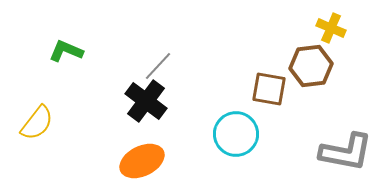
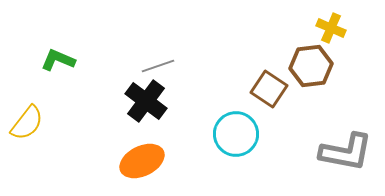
green L-shape: moved 8 px left, 9 px down
gray line: rotated 28 degrees clockwise
brown square: rotated 24 degrees clockwise
yellow semicircle: moved 10 px left
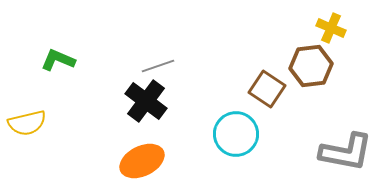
brown square: moved 2 px left
yellow semicircle: rotated 39 degrees clockwise
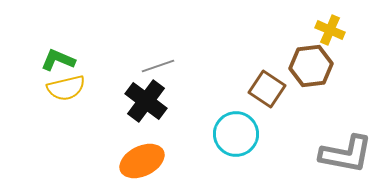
yellow cross: moved 1 px left, 2 px down
yellow semicircle: moved 39 px right, 35 px up
gray L-shape: moved 2 px down
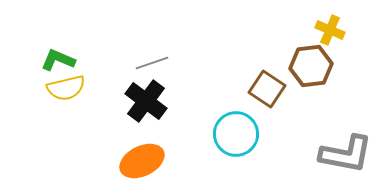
gray line: moved 6 px left, 3 px up
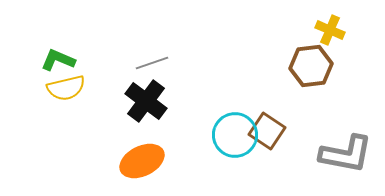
brown square: moved 42 px down
cyan circle: moved 1 px left, 1 px down
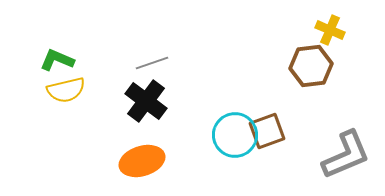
green L-shape: moved 1 px left
yellow semicircle: moved 2 px down
brown square: rotated 36 degrees clockwise
gray L-shape: moved 1 px down; rotated 34 degrees counterclockwise
orange ellipse: rotated 9 degrees clockwise
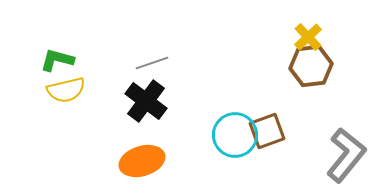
yellow cross: moved 22 px left, 7 px down; rotated 24 degrees clockwise
green L-shape: rotated 8 degrees counterclockwise
gray L-shape: rotated 28 degrees counterclockwise
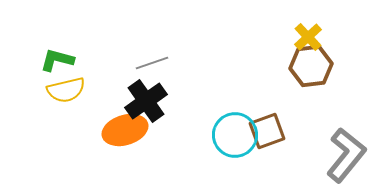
black cross: rotated 18 degrees clockwise
orange ellipse: moved 17 px left, 31 px up
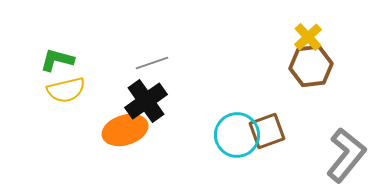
cyan circle: moved 2 px right
